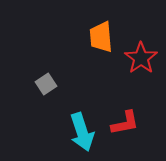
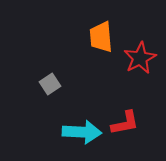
red star: moved 1 px left; rotated 8 degrees clockwise
gray square: moved 4 px right
cyan arrow: rotated 69 degrees counterclockwise
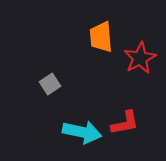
cyan arrow: rotated 9 degrees clockwise
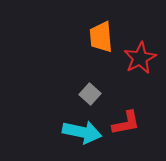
gray square: moved 40 px right, 10 px down; rotated 15 degrees counterclockwise
red L-shape: moved 1 px right
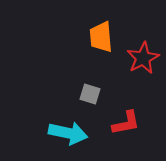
red star: moved 3 px right
gray square: rotated 25 degrees counterclockwise
cyan arrow: moved 14 px left, 1 px down
